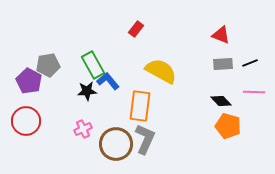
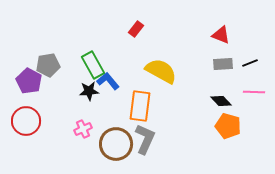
black star: moved 2 px right
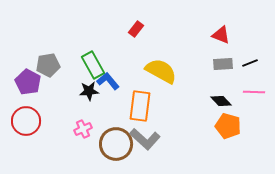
purple pentagon: moved 1 px left, 1 px down
gray L-shape: rotated 108 degrees clockwise
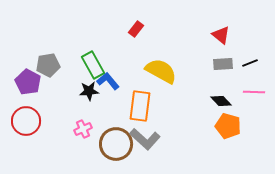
red triangle: rotated 18 degrees clockwise
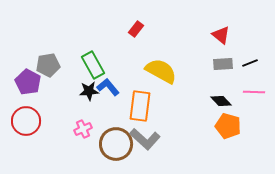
blue L-shape: moved 6 px down
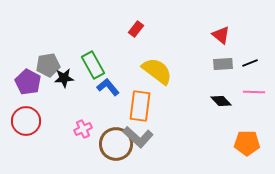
yellow semicircle: moved 4 px left; rotated 8 degrees clockwise
black star: moved 25 px left, 13 px up
orange pentagon: moved 19 px right, 17 px down; rotated 15 degrees counterclockwise
gray L-shape: moved 7 px left, 2 px up
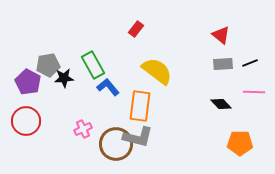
black diamond: moved 3 px down
gray L-shape: rotated 28 degrees counterclockwise
orange pentagon: moved 7 px left
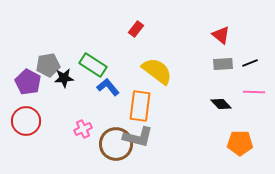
green rectangle: rotated 28 degrees counterclockwise
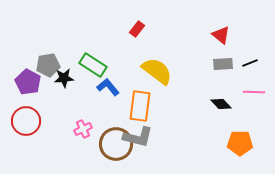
red rectangle: moved 1 px right
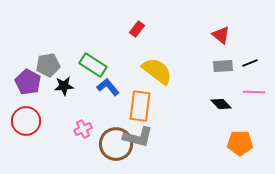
gray rectangle: moved 2 px down
black star: moved 8 px down
